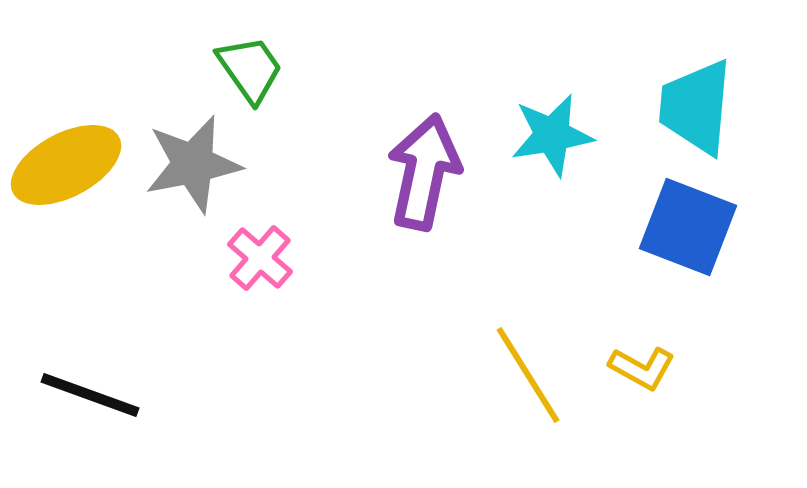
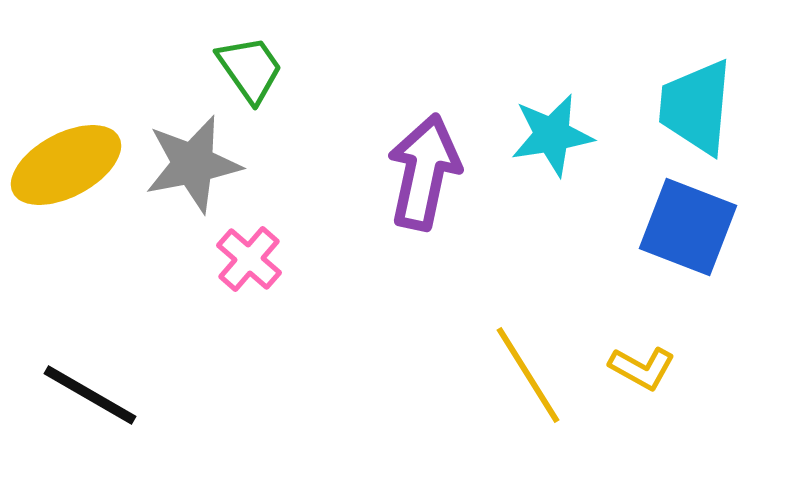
pink cross: moved 11 px left, 1 px down
black line: rotated 10 degrees clockwise
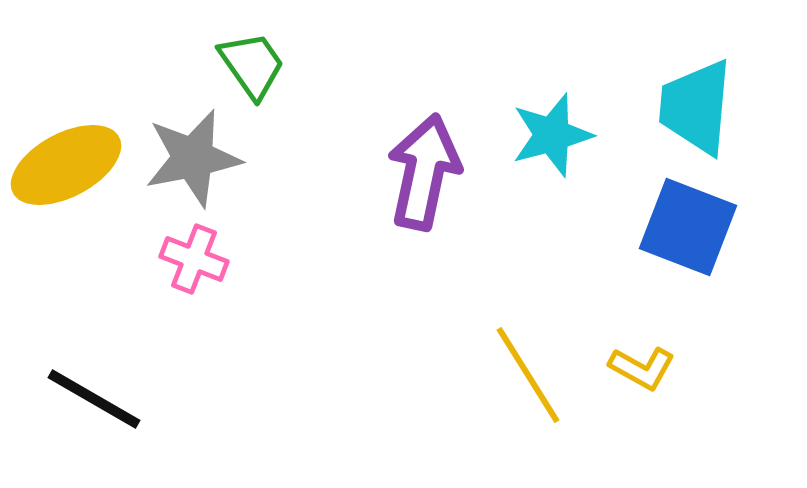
green trapezoid: moved 2 px right, 4 px up
cyan star: rotated 6 degrees counterclockwise
gray star: moved 6 px up
pink cross: moved 55 px left; rotated 20 degrees counterclockwise
black line: moved 4 px right, 4 px down
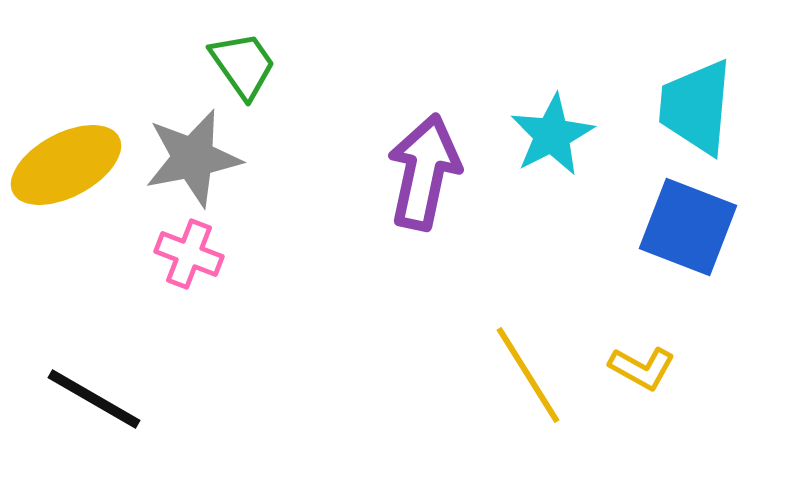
green trapezoid: moved 9 px left
cyan star: rotated 12 degrees counterclockwise
pink cross: moved 5 px left, 5 px up
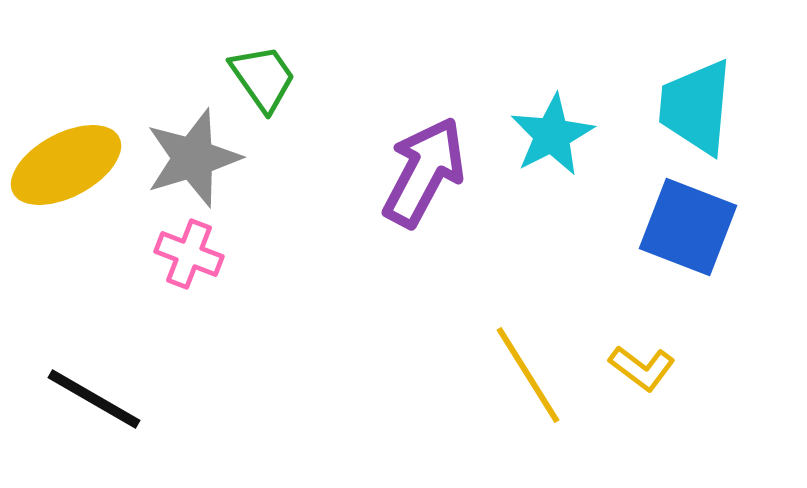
green trapezoid: moved 20 px right, 13 px down
gray star: rotated 6 degrees counterclockwise
purple arrow: rotated 16 degrees clockwise
yellow L-shape: rotated 8 degrees clockwise
